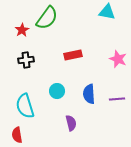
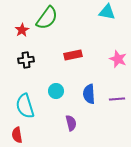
cyan circle: moved 1 px left
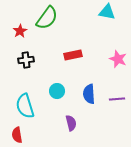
red star: moved 2 px left, 1 px down
cyan circle: moved 1 px right
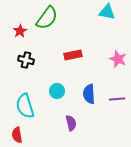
black cross: rotated 21 degrees clockwise
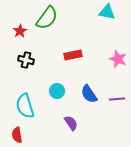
blue semicircle: rotated 30 degrees counterclockwise
purple semicircle: rotated 21 degrees counterclockwise
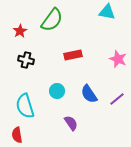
green semicircle: moved 5 px right, 2 px down
purple line: rotated 35 degrees counterclockwise
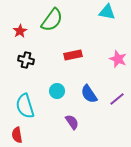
purple semicircle: moved 1 px right, 1 px up
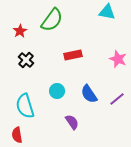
black cross: rotated 28 degrees clockwise
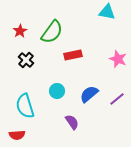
green semicircle: moved 12 px down
blue semicircle: rotated 84 degrees clockwise
red semicircle: rotated 84 degrees counterclockwise
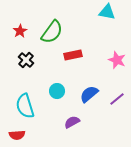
pink star: moved 1 px left, 1 px down
purple semicircle: rotated 84 degrees counterclockwise
